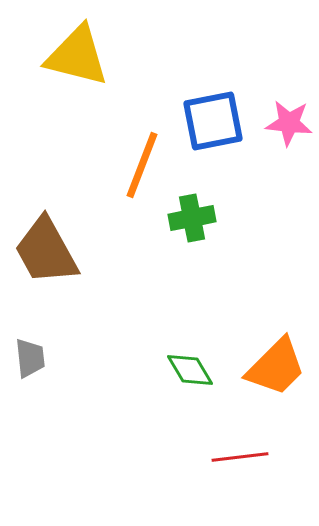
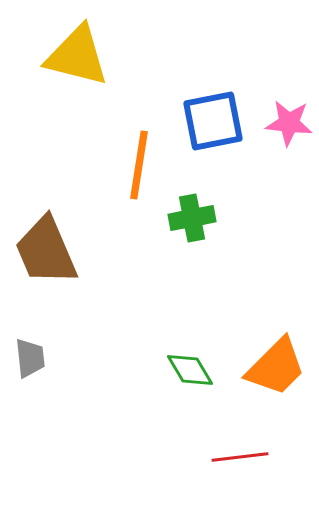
orange line: moved 3 px left; rotated 12 degrees counterclockwise
brown trapezoid: rotated 6 degrees clockwise
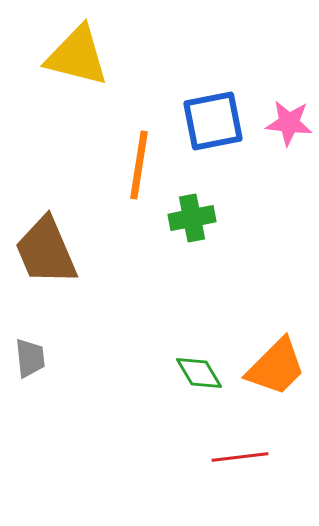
green diamond: moved 9 px right, 3 px down
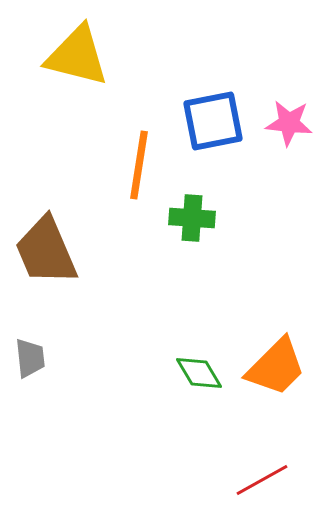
green cross: rotated 15 degrees clockwise
red line: moved 22 px right, 23 px down; rotated 22 degrees counterclockwise
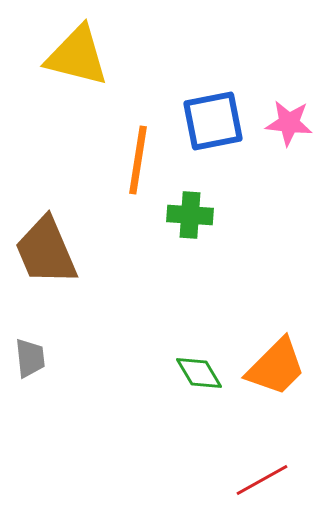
orange line: moved 1 px left, 5 px up
green cross: moved 2 px left, 3 px up
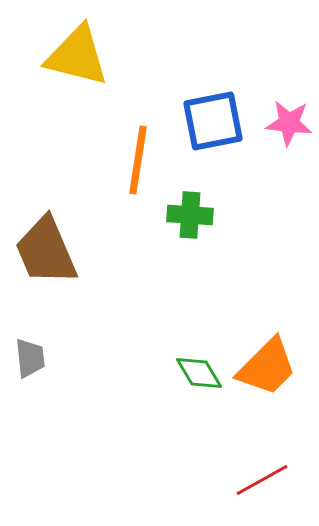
orange trapezoid: moved 9 px left
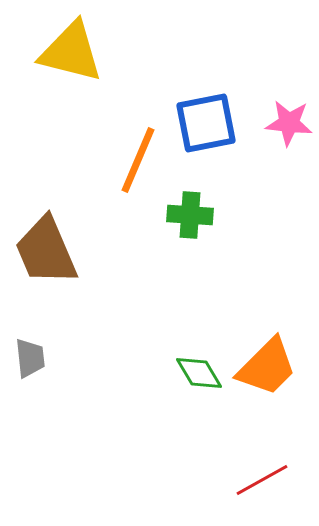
yellow triangle: moved 6 px left, 4 px up
blue square: moved 7 px left, 2 px down
orange line: rotated 14 degrees clockwise
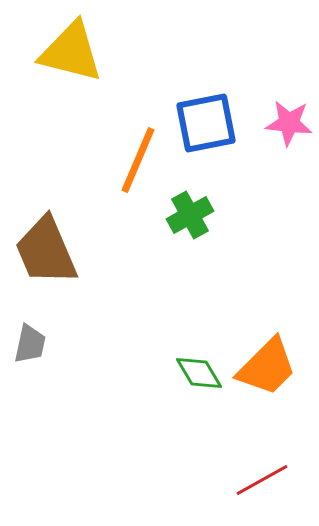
green cross: rotated 33 degrees counterclockwise
gray trapezoid: moved 14 px up; rotated 18 degrees clockwise
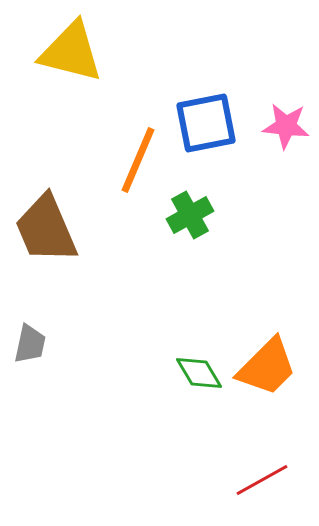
pink star: moved 3 px left, 3 px down
brown trapezoid: moved 22 px up
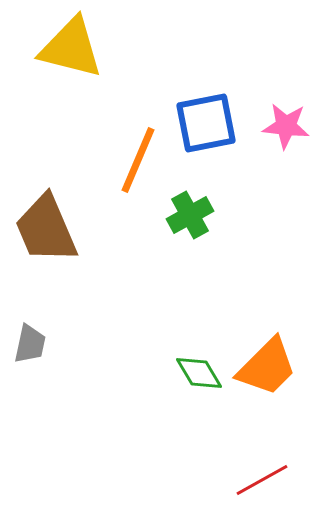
yellow triangle: moved 4 px up
